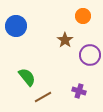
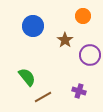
blue circle: moved 17 px right
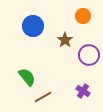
purple circle: moved 1 px left
purple cross: moved 4 px right; rotated 16 degrees clockwise
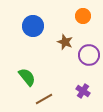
brown star: moved 2 px down; rotated 14 degrees counterclockwise
brown line: moved 1 px right, 2 px down
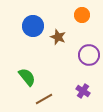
orange circle: moved 1 px left, 1 px up
brown star: moved 7 px left, 5 px up
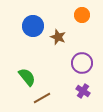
purple circle: moved 7 px left, 8 px down
brown line: moved 2 px left, 1 px up
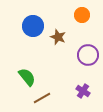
purple circle: moved 6 px right, 8 px up
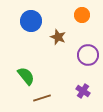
blue circle: moved 2 px left, 5 px up
green semicircle: moved 1 px left, 1 px up
brown line: rotated 12 degrees clockwise
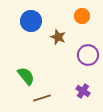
orange circle: moved 1 px down
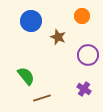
purple cross: moved 1 px right, 2 px up
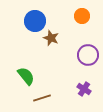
blue circle: moved 4 px right
brown star: moved 7 px left, 1 px down
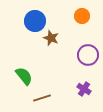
green semicircle: moved 2 px left
